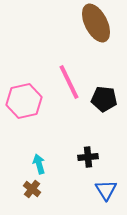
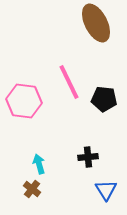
pink hexagon: rotated 20 degrees clockwise
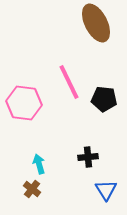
pink hexagon: moved 2 px down
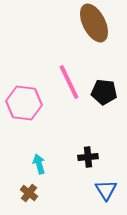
brown ellipse: moved 2 px left
black pentagon: moved 7 px up
brown cross: moved 3 px left, 4 px down
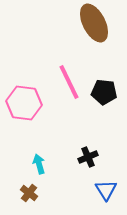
black cross: rotated 18 degrees counterclockwise
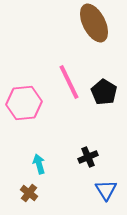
black pentagon: rotated 25 degrees clockwise
pink hexagon: rotated 12 degrees counterclockwise
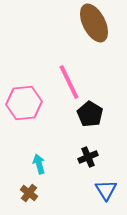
black pentagon: moved 14 px left, 22 px down
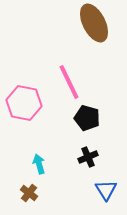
pink hexagon: rotated 16 degrees clockwise
black pentagon: moved 3 px left, 4 px down; rotated 15 degrees counterclockwise
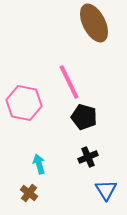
black pentagon: moved 3 px left, 1 px up
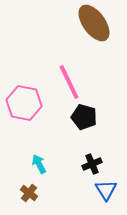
brown ellipse: rotated 9 degrees counterclockwise
black cross: moved 4 px right, 7 px down
cyan arrow: rotated 12 degrees counterclockwise
